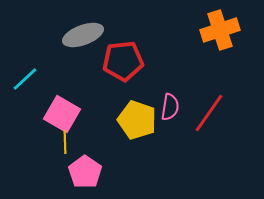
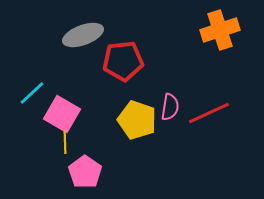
cyan line: moved 7 px right, 14 px down
red line: rotated 30 degrees clockwise
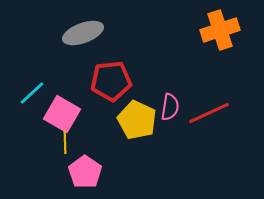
gray ellipse: moved 2 px up
red pentagon: moved 12 px left, 20 px down
yellow pentagon: rotated 6 degrees clockwise
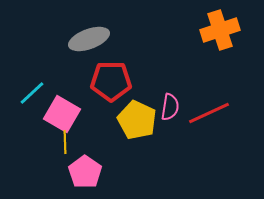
gray ellipse: moved 6 px right, 6 px down
red pentagon: rotated 6 degrees clockwise
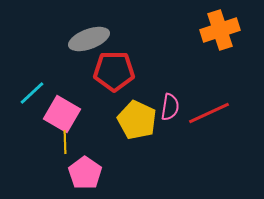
red pentagon: moved 3 px right, 10 px up
pink pentagon: moved 1 px down
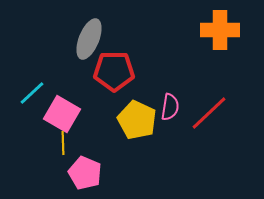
orange cross: rotated 18 degrees clockwise
gray ellipse: rotated 48 degrees counterclockwise
red line: rotated 18 degrees counterclockwise
yellow line: moved 2 px left, 1 px down
pink pentagon: rotated 12 degrees counterclockwise
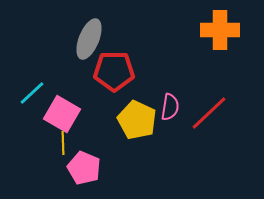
pink pentagon: moved 1 px left, 5 px up
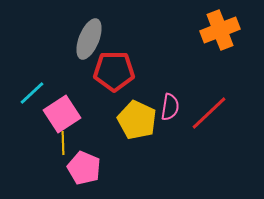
orange cross: rotated 21 degrees counterclockwise
pink square: rotated 27 degrees clockwise
